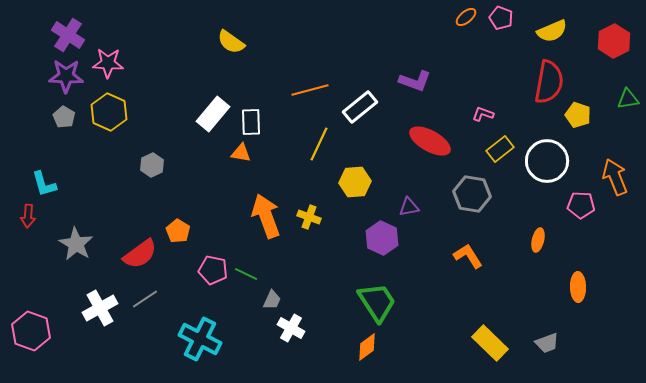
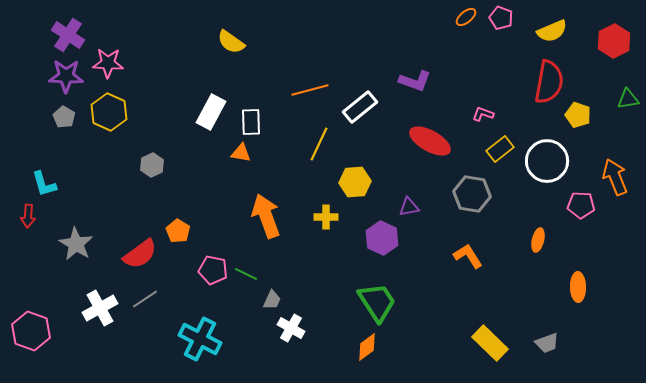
white rectangle at (213, 114): moved 2 px left, 2 px up; rotated 12 degrees counterclockwise
yellow cross at (309, 217): moved 17 px right; rotated 20 degrees counterclockwise
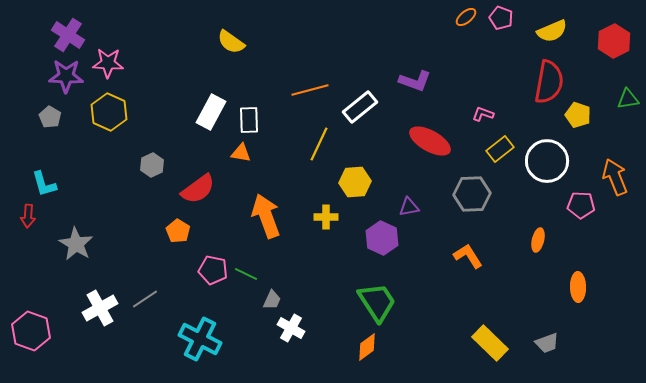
gray pentagon at (64, 117): moved 14 px left
white rectangle at (251, 122): moved 2 px left, 2 px up
gray hexagon at (472, 194): rotated 12 degrees counterclockwise
red semicircle at (140, 254): moved 58 px right, 65 px up
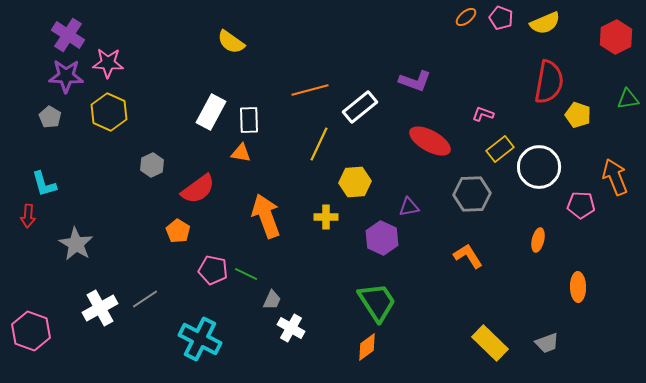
yellow semicircle at (552, 31): moved 7 px left, 8 px up
red hexagon at (614, 41): moved 2 px right, 4 px up
white circle at (547, 161): moved 8 px left, 6 px down
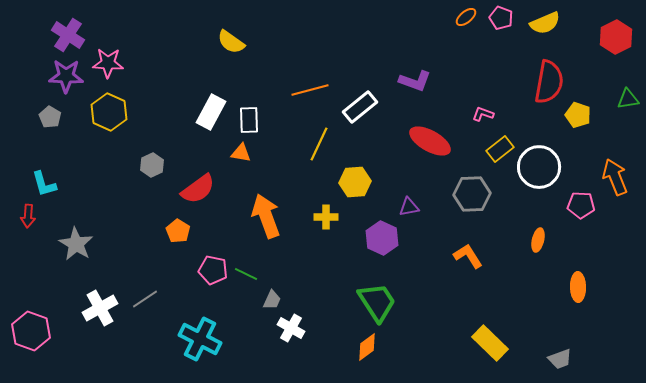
gray trapezoid at (547, 343): moved 13 px right, 16 px down
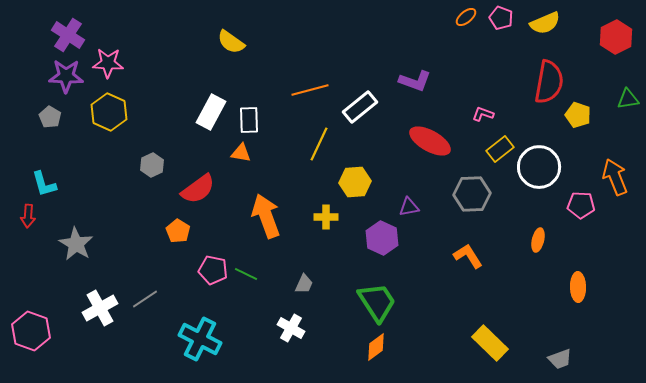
gray trapezoid at (272, 300): moved 32 px right, 16 px up
orange diamond at (367, 347): moved 9 px right
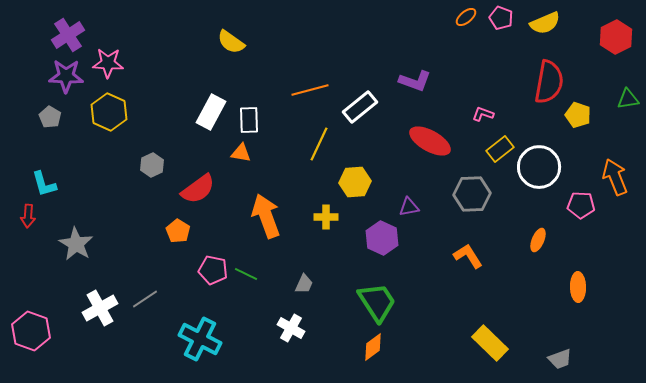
purple cross at (68, 35): rotated 24 degrees clockwise
orange ellipse at (538, 240): rotated 10 degrees clockwise
orange diamond at (376, 347): moved 3 px left
